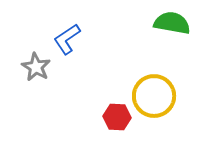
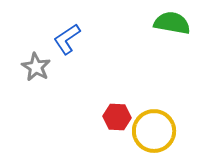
yellow circle: moved 35 px down
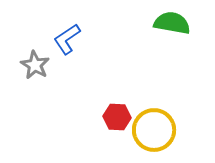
gray star: moved 1 px left, 2 px up
yellow circle: moved 1 px up
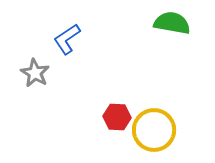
gray star: moved 8 px down
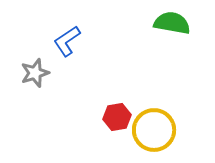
blue L-shape: moved 2 px down
gray star: rotated 24 degrees clockwise
red hexagon: rotated 12 degrees counterclockwise
